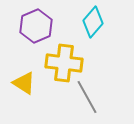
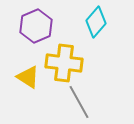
cyan diamond: moved 3 px right
yellow triangle: moved 4 px right, 6 px up
gray line: moved 8 px left, 5 px down
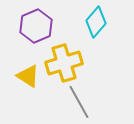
yellow cross: rotated 24 degrees counterclockwise
yellow triangle: moved 1 px up
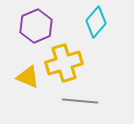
yellow triangle: moved 1 px down; rotated 10 degrees counterclockwise
gray line: moved 1 px right, 1 px up; rotated 56 degrees counterclockwise
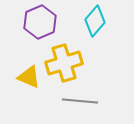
cyan diamond: moved 1 px left, 1 px up
purple hexagon: moved 4 px right, 4 px up
yellow triangle: moved 1 px right
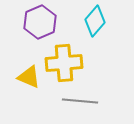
yellow cross: rotated 12 degrees clockwise
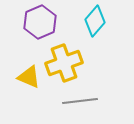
yellow cross: rotated 15 degrees counterclockwise
gray line: rotated 12 degrees counterclockwise
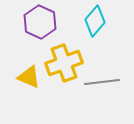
purple hexagon: rotated 12 degrees counterclockwise
gray line: moved 22 px right, 19 px up
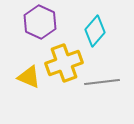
cyan diamond: moved 10 px down
